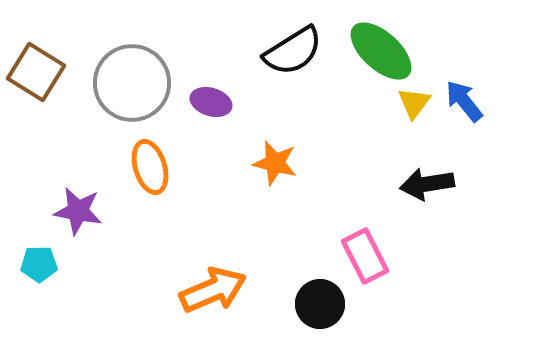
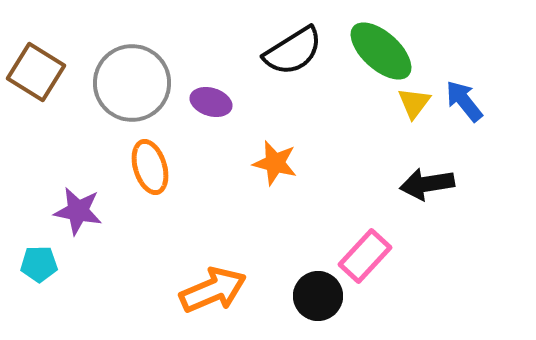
pink rectangle: rotated 70 degrees clockwise
black circle: moved 2 px left, 8 px up
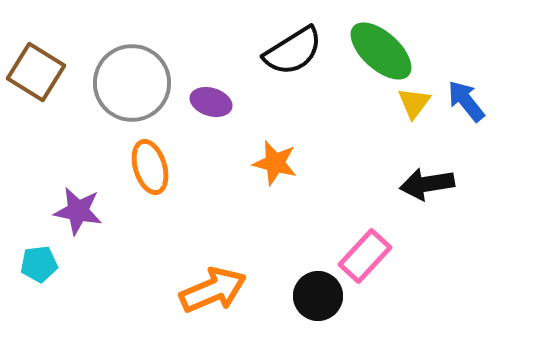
blue arrow: moved 2 px right
cyan pentagon: rotated 6 degrees counterclockwise
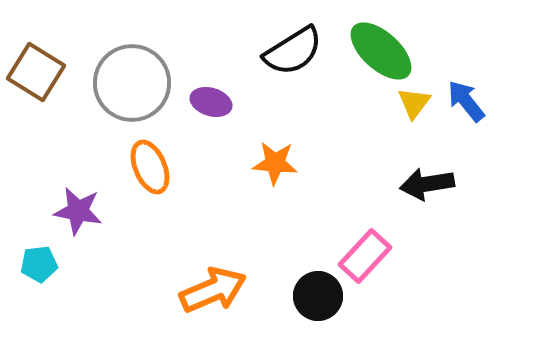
orange star: rotated 9 degrees counterclockwise
orange ellipse: rotated 6 degrees counterclockwise
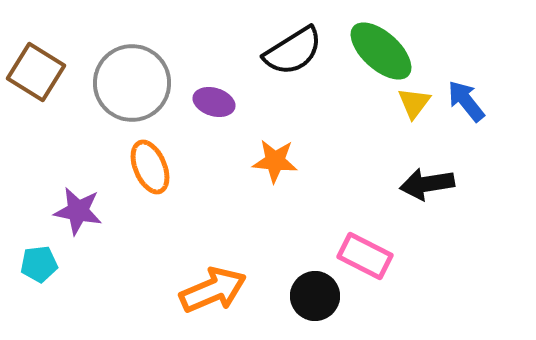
purple ellipse: moved 3 px right
orange star: moved 2 px up
pink rectangle: rotated 74 degrees clockwise
black circle: moved 3 px left
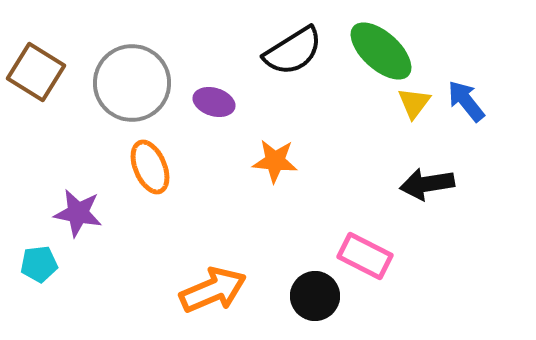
purple star: moved 2 px down
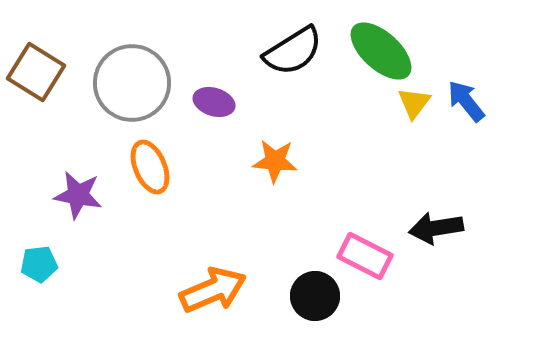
black arrow: moved 9 px right, 44 px down
purple star: moved 18 px up
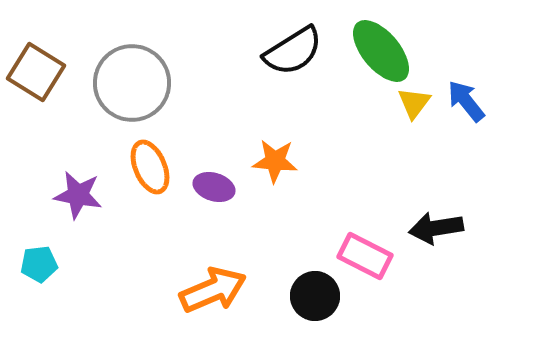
green ellipse: rotated 8 degrees clockwise
purple ellipse: moved 85 px down
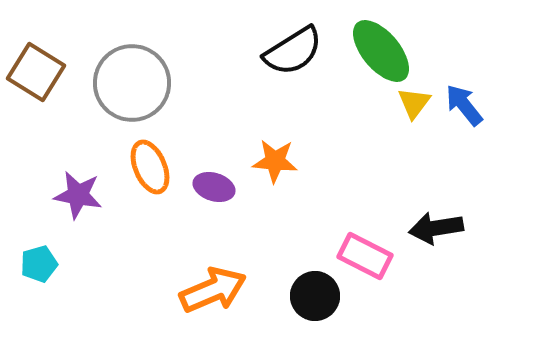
blue arrow: moved 2 px left, 4 px down
cyan pentagon: rotated 9 degrees counterclockwise
